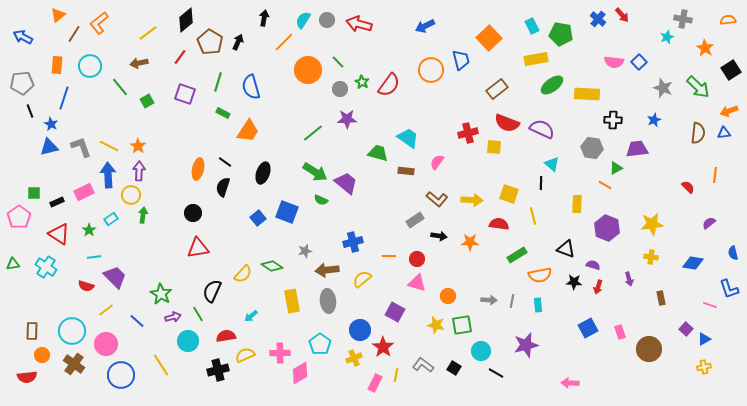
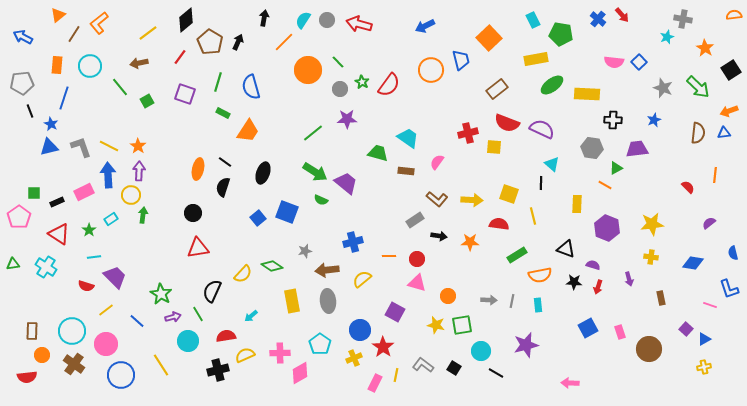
orange semicircle at (728, 20): moved 6 px right, 5 px up
cyan rectangle at (532, 26): moved 1 px right, 6 px up
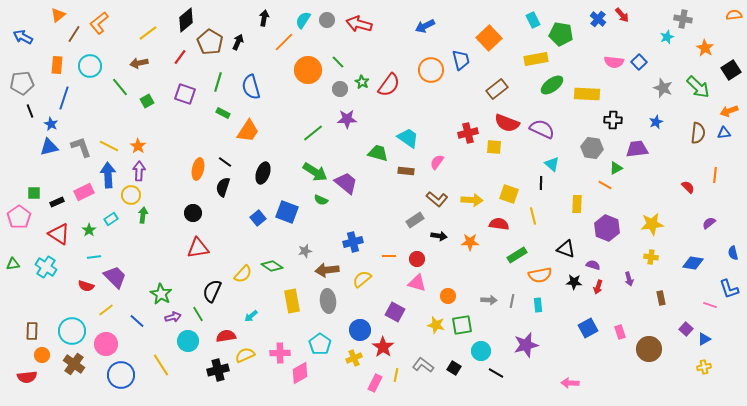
blue star at (654, 120): moved 2 px right, 2 px down
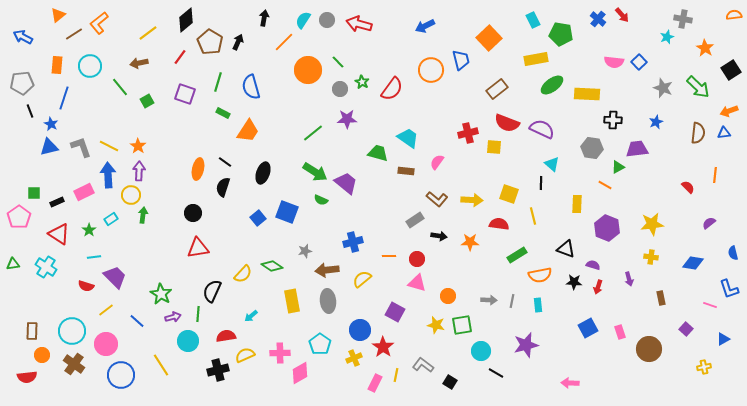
brown line at (74, 34): rotated 24 degrees clockwise
red semicircle at (389, 85): moved 3 px right, 4 px down
green triangle at (616, 168): moved 2 px right, 1 px up
green line at (198, 314): rotated 35 degrees clockwise
blue triangle at (704, 339): moved 19 px right
black square at (454, 368): moved 4 px left, 14 px down
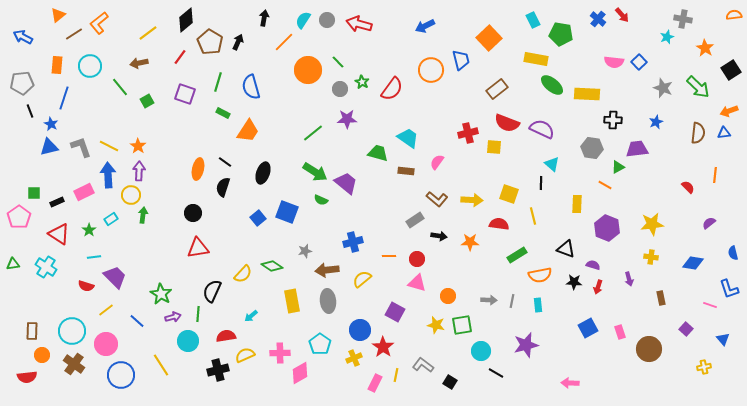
yellow rectangle at (536, 59): rotated 20 degrees clockwise
green ellipse at (552, 85): rotated 75 degrees clockwise
blue triangle at (723, 339): rotated 40 degrees counterclockwise
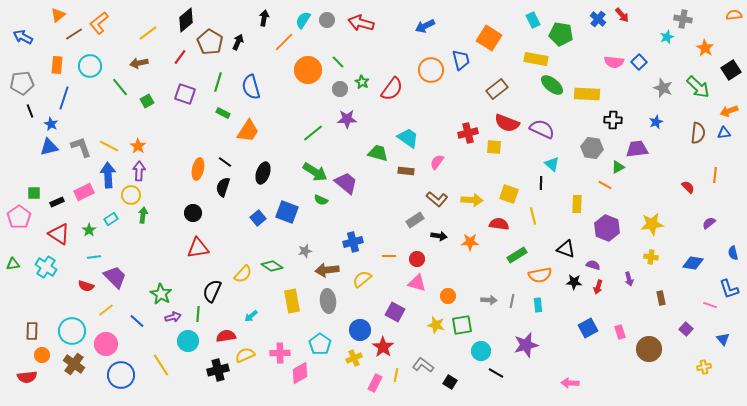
red arrow at (359, 24): moved 2 px right, 1 px up
orange square at (489, 38): rotated 15 degrees counterclockwise
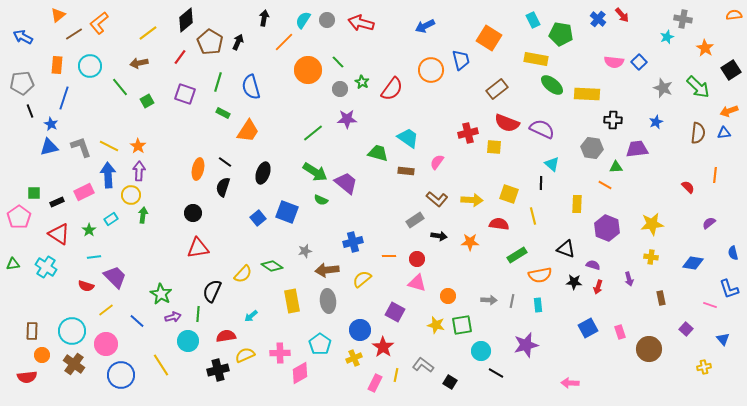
green triangle at (618, 167): moved 2 px left; rotated 24 degrees clockwise
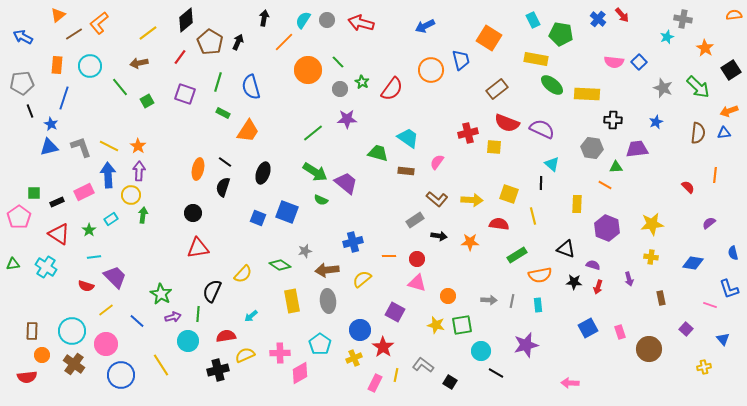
blue square at (258, 218): rotated 28 degrees counterclockwise
green diamond at (272, 266): moved 8 px right, 1 px up
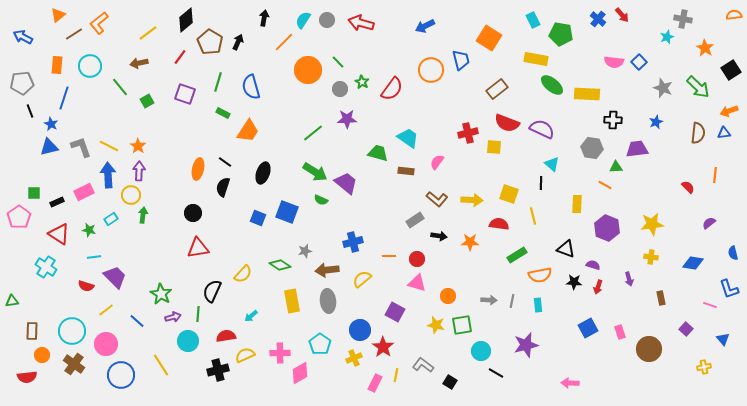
green star at (89, 230): rotated 24 degrees counterclockwise
green triangle at (13, 264): moved 1 px left, 37 px down
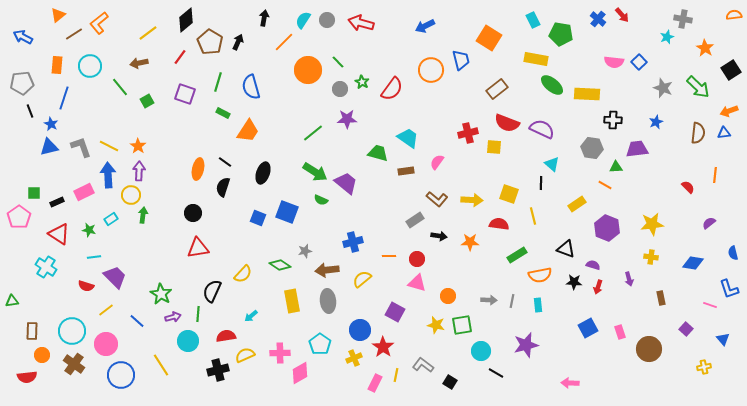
brown rectangle at (406, 171): rotated 14 degrees counterclockwise
yellow rectangle at (577, 204): rotated 54 degrees clockwise
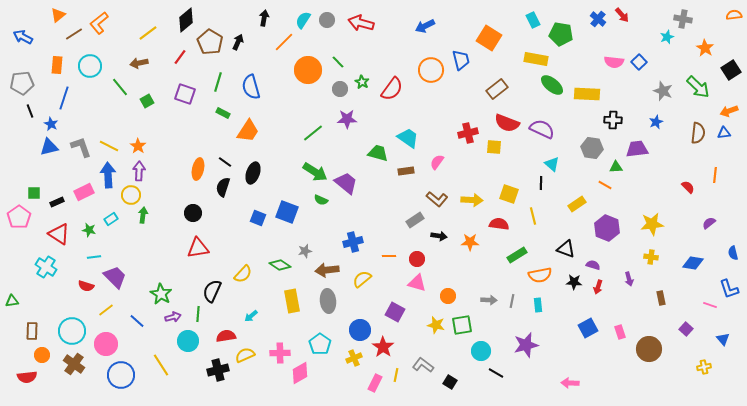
gray star at (663, 88): moved 3 px down
black ellipse at (263, 173): moved 10 px left
